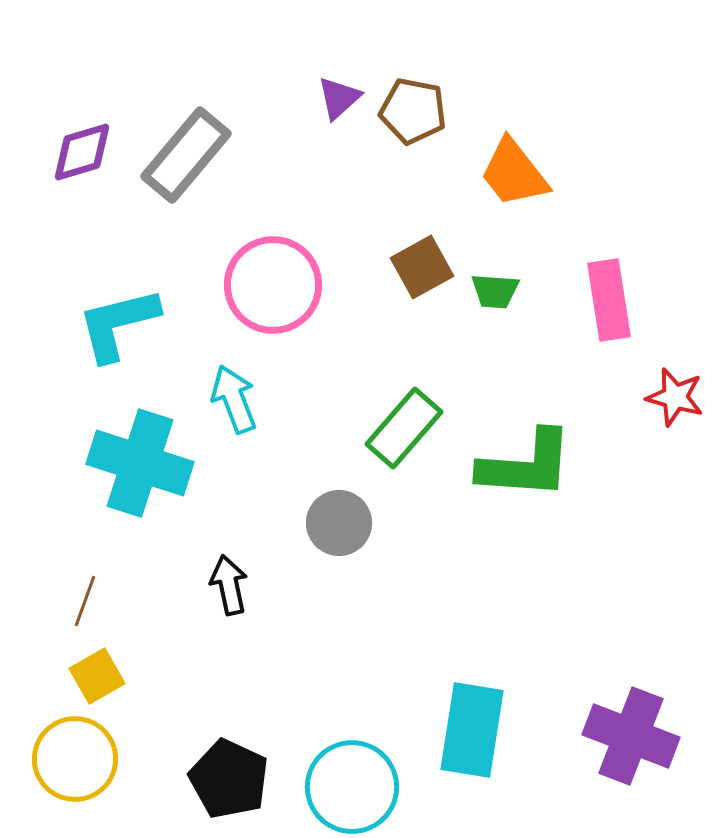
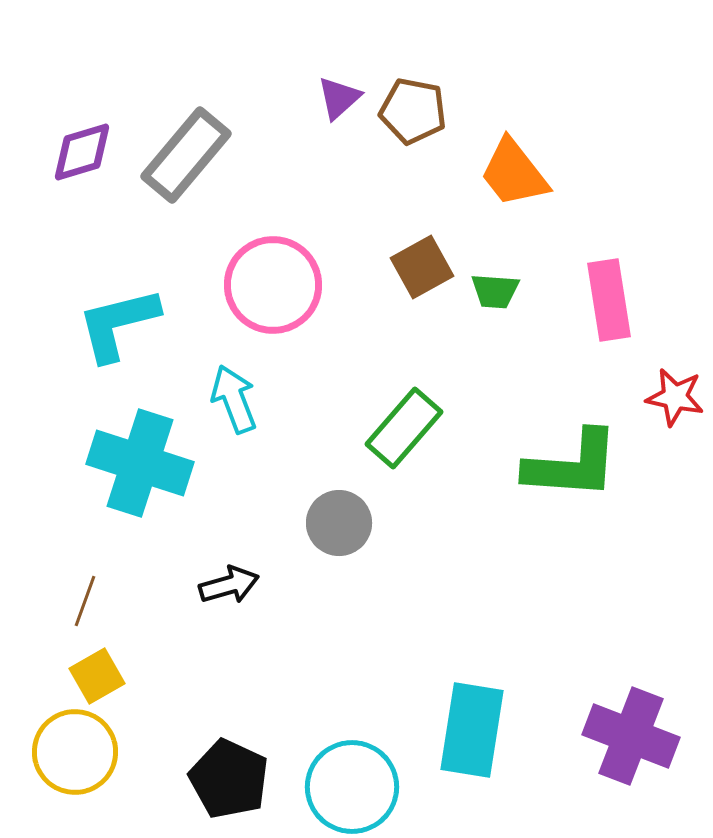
red star: rotated 4 degrees counterclockwise
green L-shape: moved 46 px right
black arrow: rotated 86 degrees clockwise
yellow circle: moved 7 px up
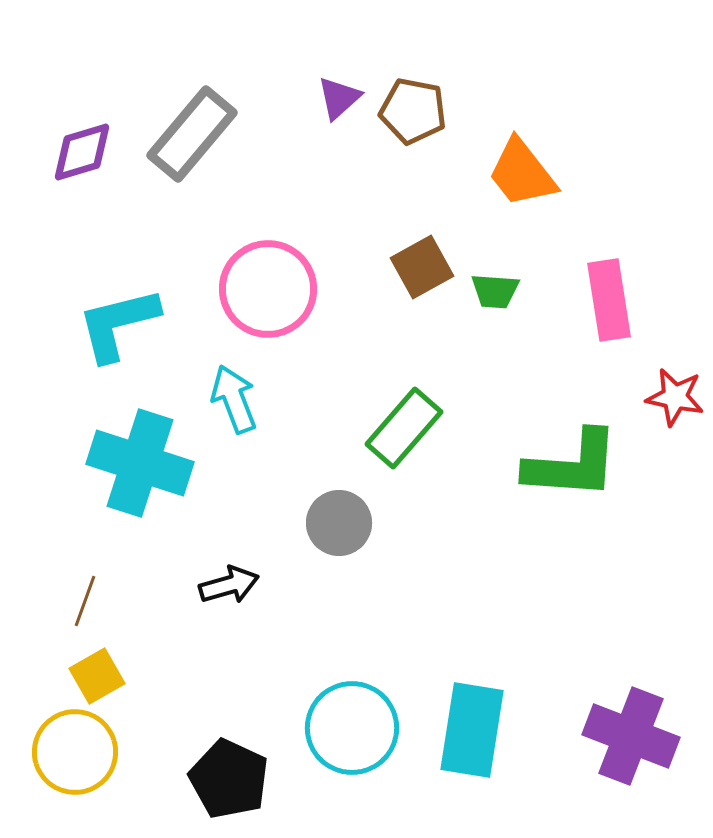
gray rectangle: moved 6 px right, 21 px up
orange trapezoid: moved 8 px right
pink circle: moved 5 px left, 4 px down
cyan circle: moved 59 px up
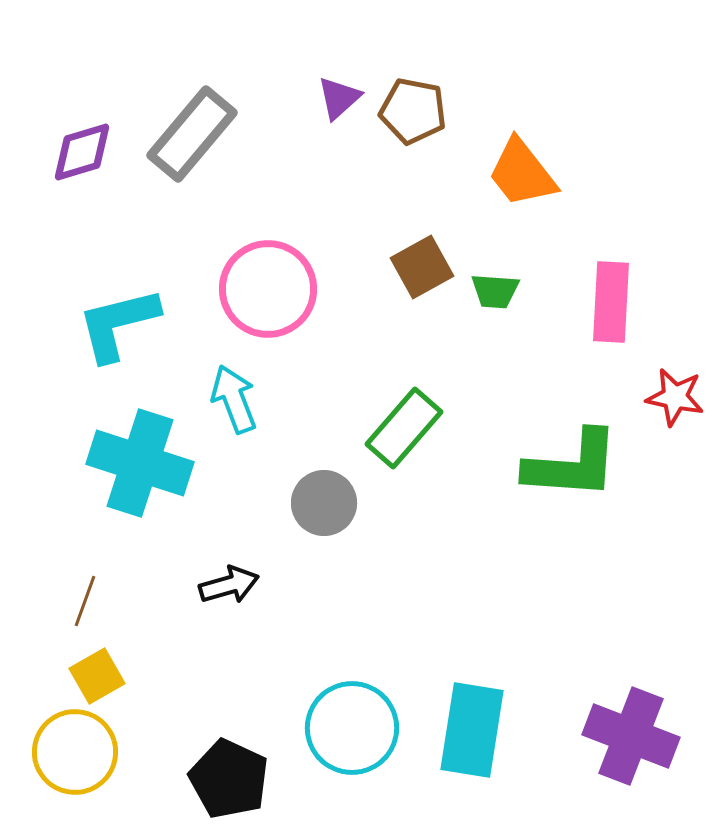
pink rectangle: moved 2 px right, 2 px down; rotated 12 degrees clockwise
gray circle: moved 15 px left, 20 px up
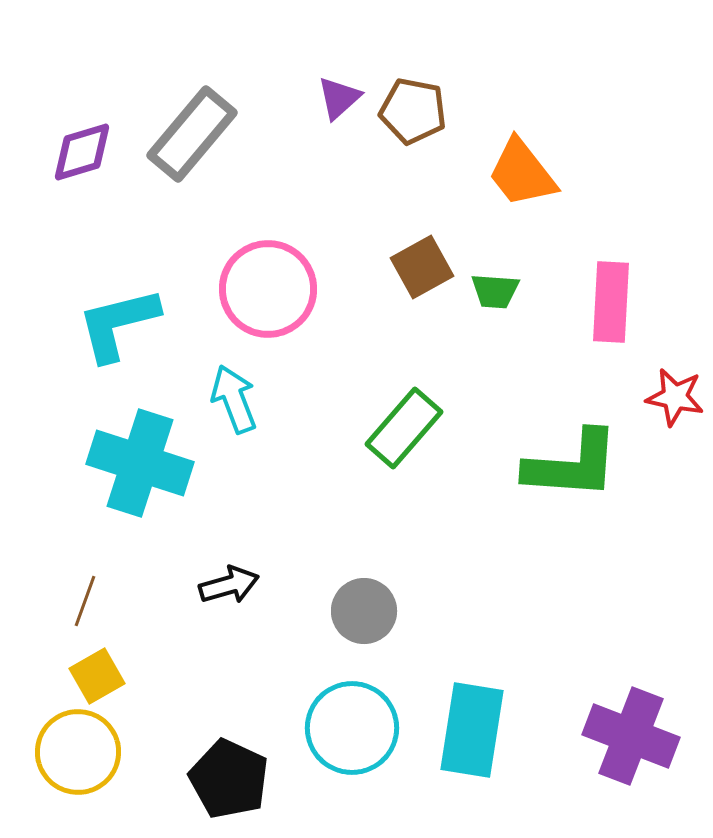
gray circle: moved 40 px right, 108 px down
yellow circle: moved 3 px right
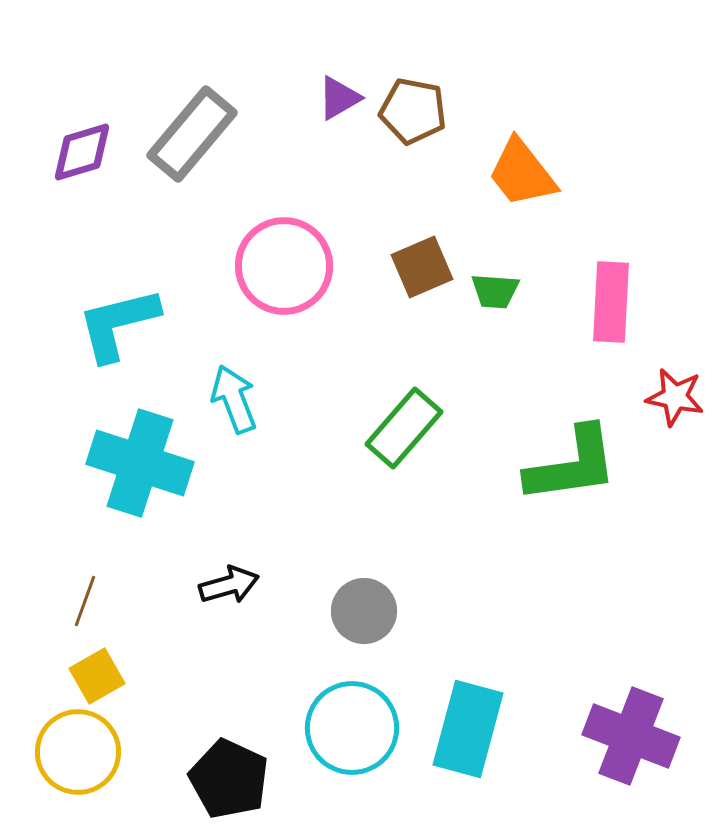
purple triangle: rotated 12 degrees clockwise
brown square: rotated 6 degrees clockwise
pink circle: moved 16 px right, 23 px up
green L-shape: rotated 12 degrees counterclockwise
cyan rectangle: moved 4 px left, 1 px up; rotated 6 degrees clockwise
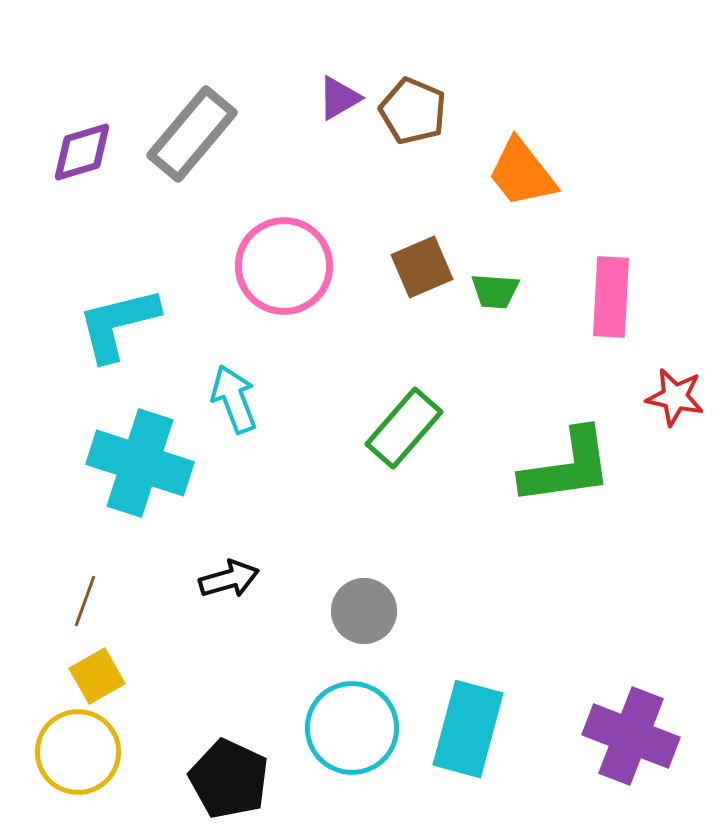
brown pentagon: rotated 12 degrees clockwise
pink rectangle: moved 5 px up
green L-shape: moved 5 px left, 2 px down
black arrow: moved 6 px up
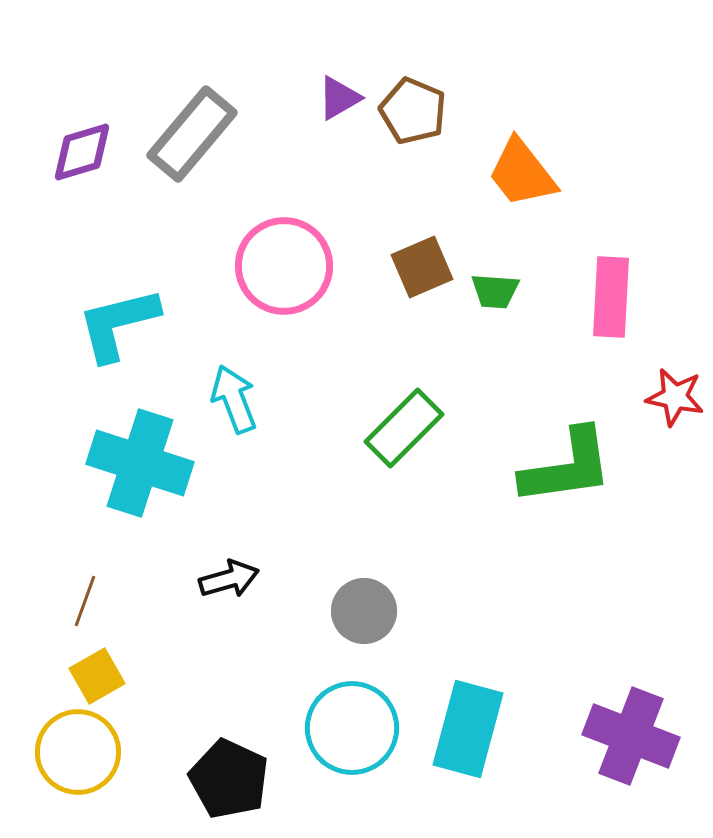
green rectangle: rotated 4 degrees clockwise
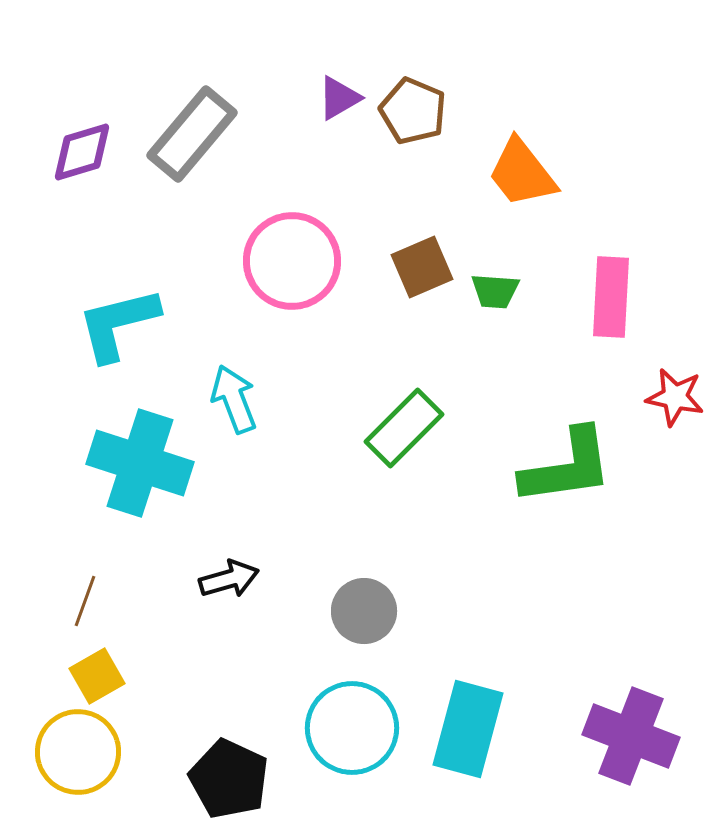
pink circle: moved 8 px right, 5 px up
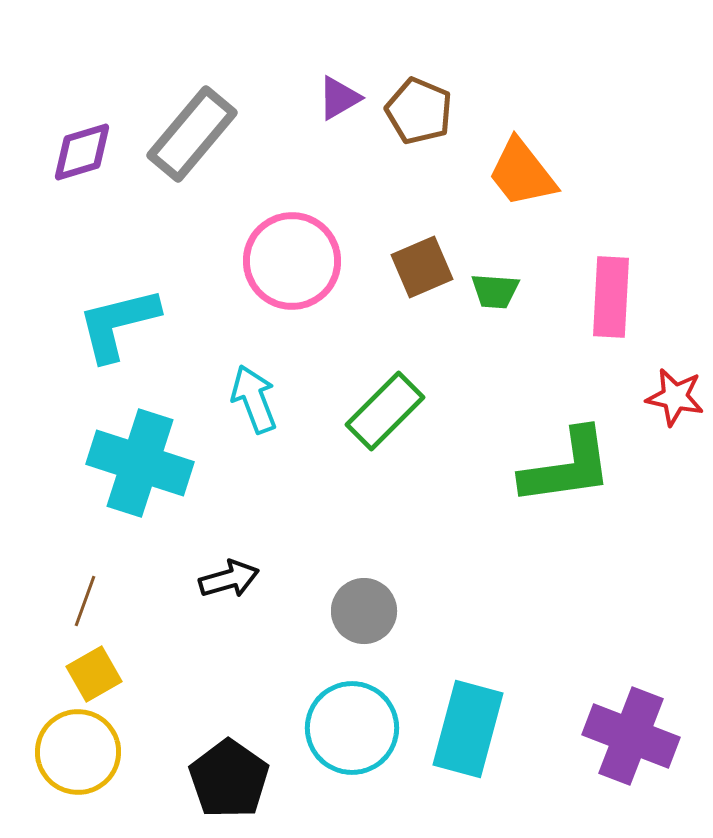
brown pentagon: moved 6 px right
cyan arrow: moved 20 px right
green rectangle: moved 19 px left, 17 px up
yellow square: moved 3 px left, 2 px up
black pentagon: rotated 10 degrees clockwise
